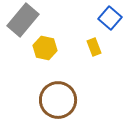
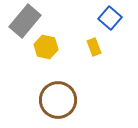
gray rectangle: moved 2 px right, 1 px down
yellow hexagon: moved 1 px right, 1 px up
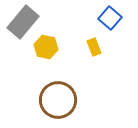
gray rectangle: moved 2 px left, 1 px down
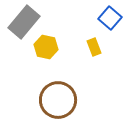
gray rectangle: moved 1 px right
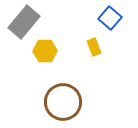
yellow hexagon: moved 1 px left, 4 px down; rotated 15 degrees counterclockwise
brown circle: moved 5 px right, 2 px down
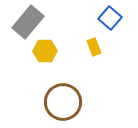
gray rectangle: moved 4 px right
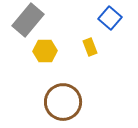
gray rectangle: moved 2 px up
yellow rectangle: moved 4 px left
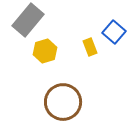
blue square: moved 4 px right, 14 px down
yellow hexagon: rotated 15 degrees counterclockwise
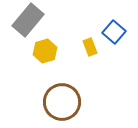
brown circle: moved 1 px left
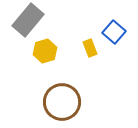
yellow rectangle: moved 1 px down
